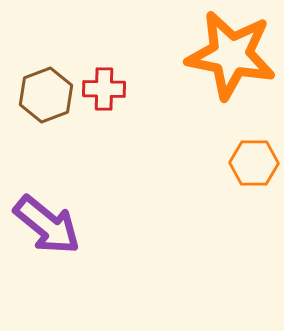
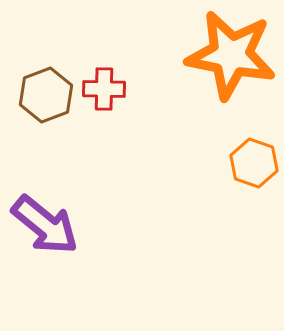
orange hexagon: rotated 18 degrees clockwise
purple arrow: moved 2 px left
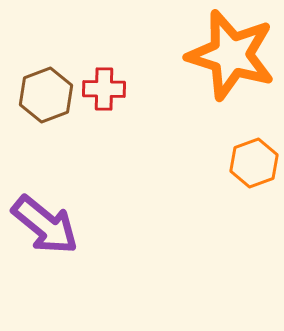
orange star: rotated 6 degrees clockwise
orange hexagon: rotated 21 degrees clockwise
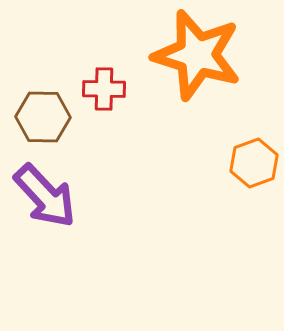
orange star: moved 34 px left
brown hexagon: moved 3 px left, 22 px down; rotated 22 degrees clockwise
purple arrow: moved 29 px up; rotated 8 degrees clockwise
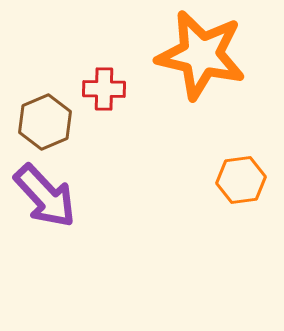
orange star: moved 4 px right; rotated 4 degrees counterclockwise
brown hexagon: moved 2 px right, 5 px down; rotated 24 degrees counterclockwise
orange hexagon: moved 13 px left, 17 px down; rotated 12 degrees clockwise
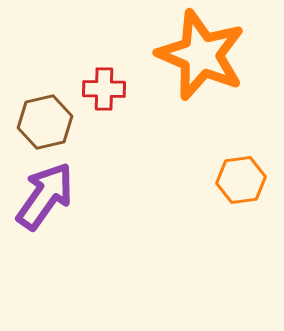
orange star: rotated 10 degrees clockwise
brown hexagon: rotated 10 degrees clockwise
purple arrow: rotated 102 degrees counterclockwise
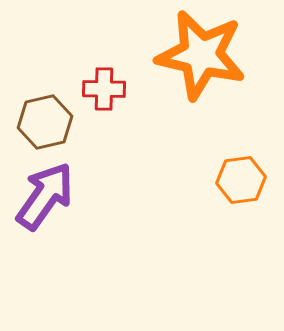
orange star: rotated 10 degrees counterclockwise
